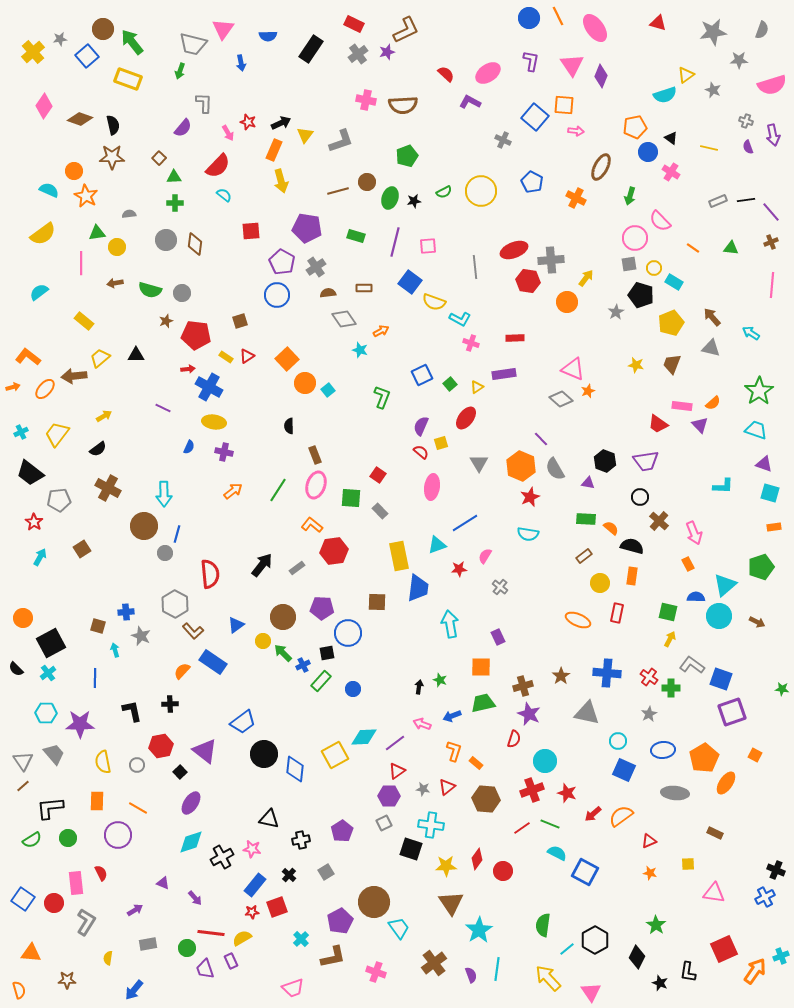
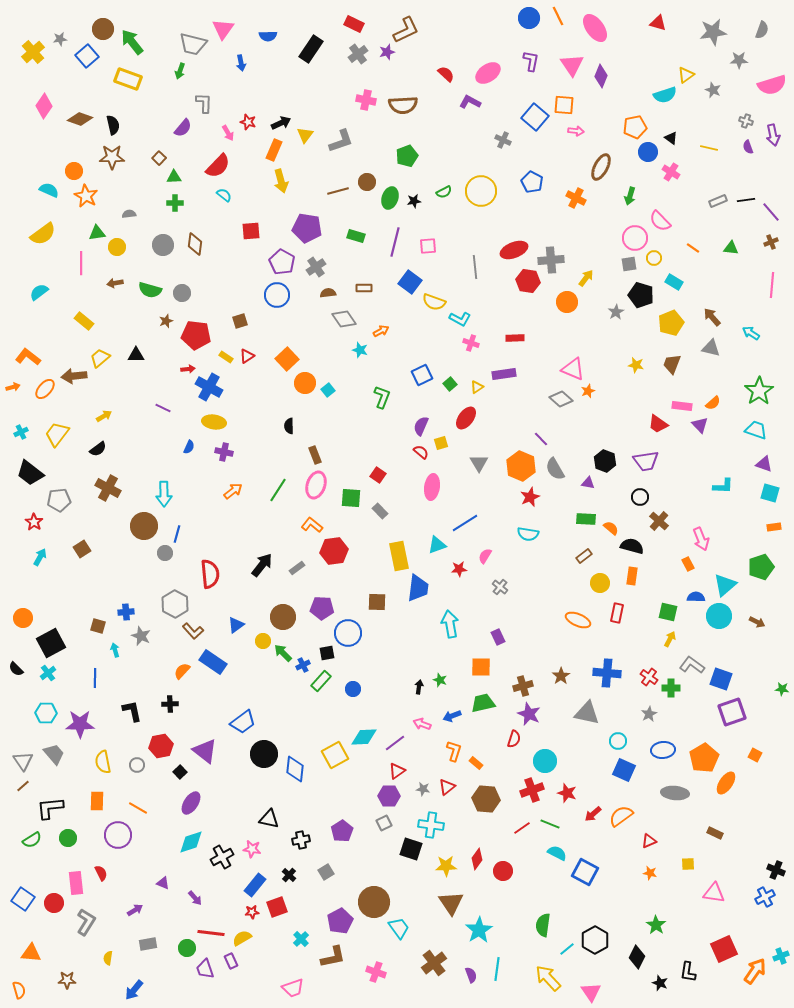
gray circle at (166, 240): moved 3 px left, 5 px down
yellow circle at (654, 268): moved 10 px up
pink arrow at (694, 533): moved 7 px right, 6 px down
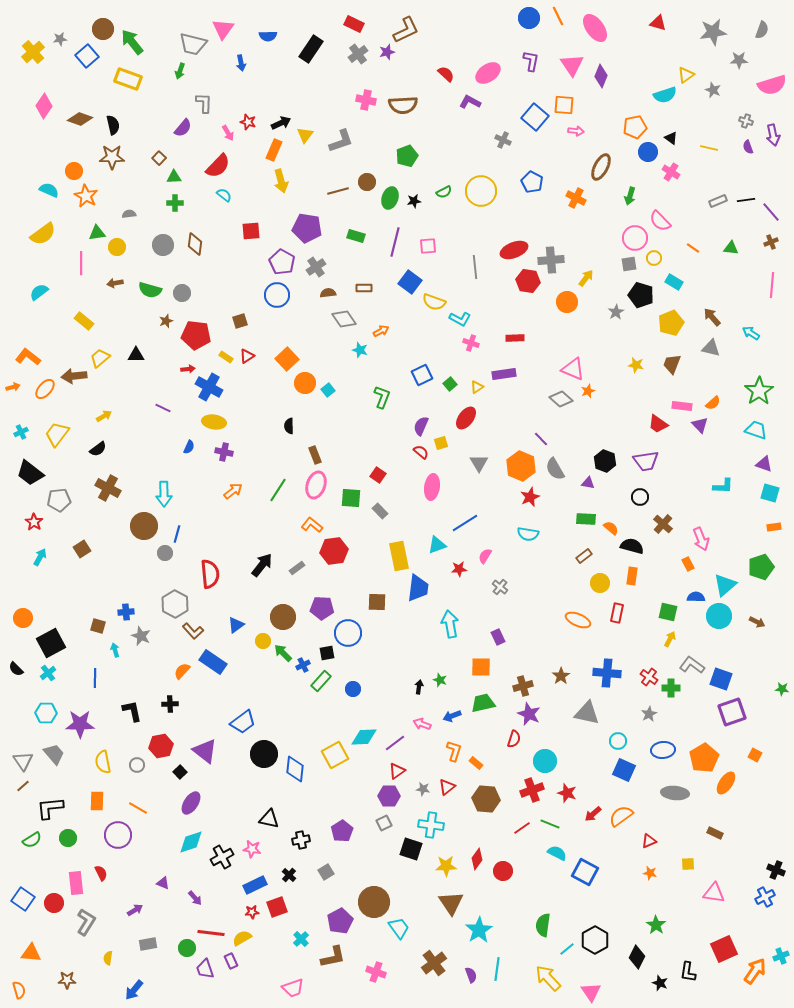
brown cross at (659, 521): moved 4 px right, 3 px down
blue rectangle at (255, 885): rotated 25 degrees clockwise
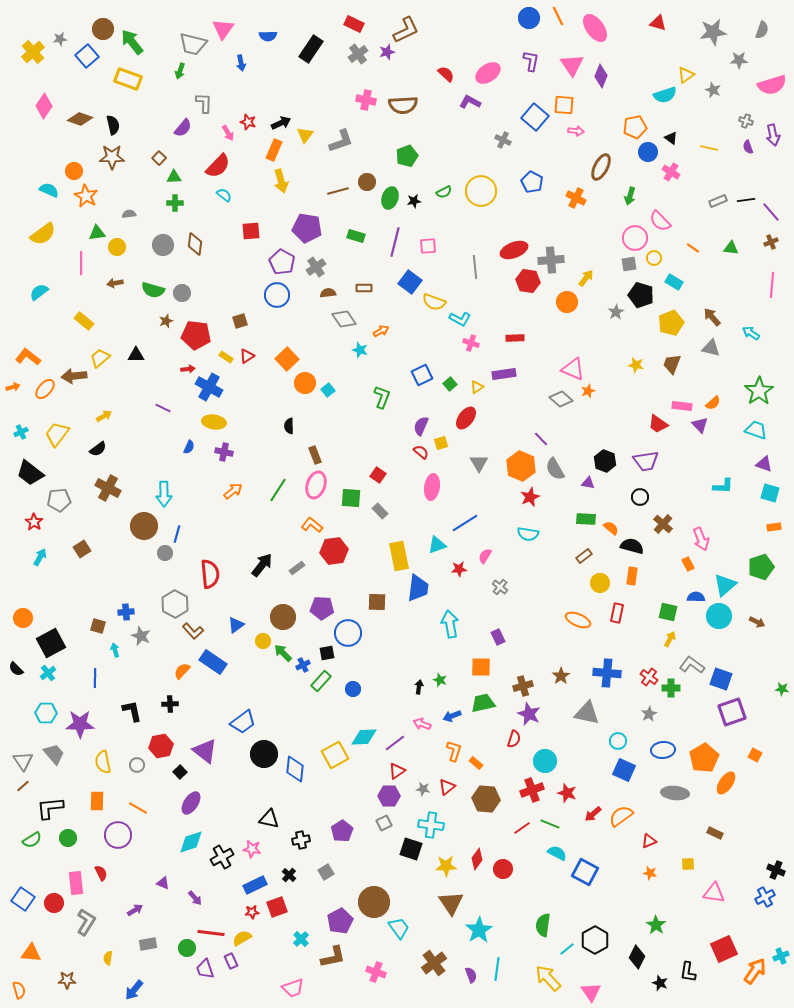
green semicircle at (150, 290): moved 3 px right
red circle at (503, 871): moved 2 px up
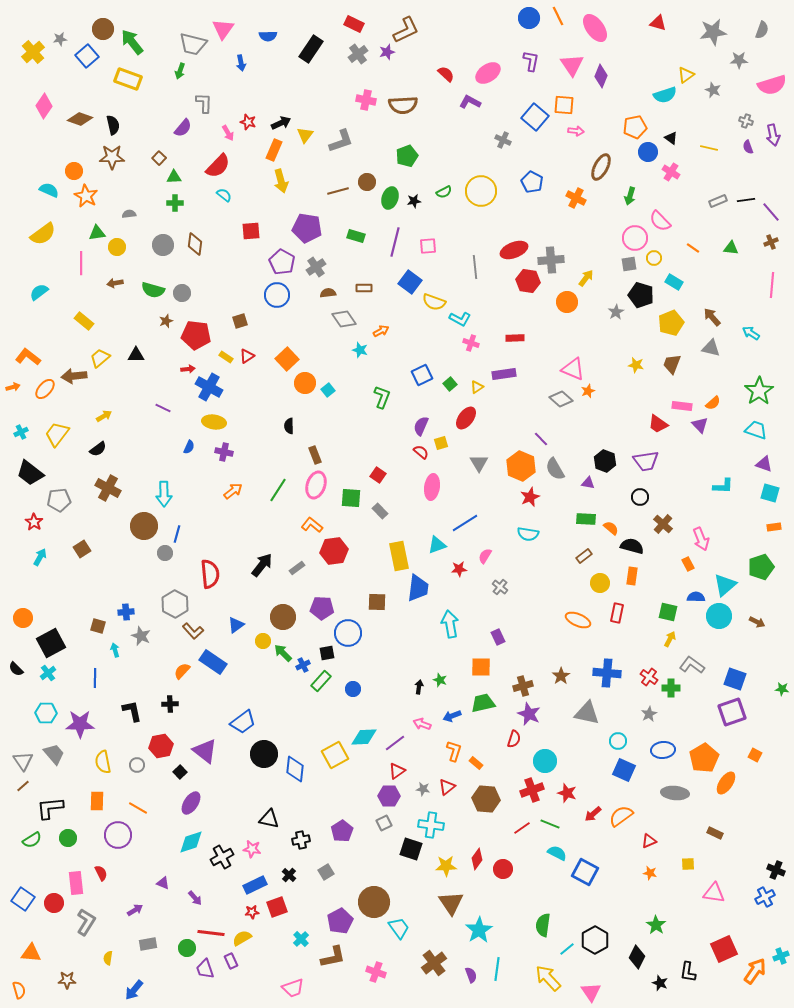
blue square at (721, 679): moved 14 px right
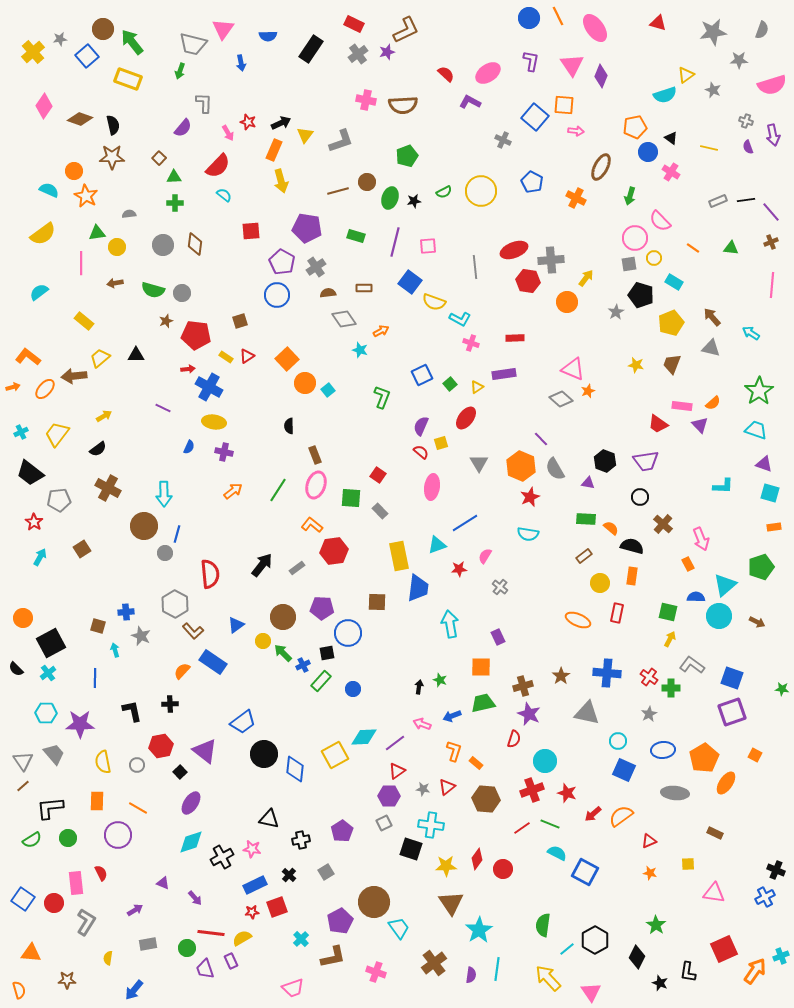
blue square at (735, 679): moved 3 px left, 1 px up
purple semicircle at (471, 975): rotated 28 degrees clockwise
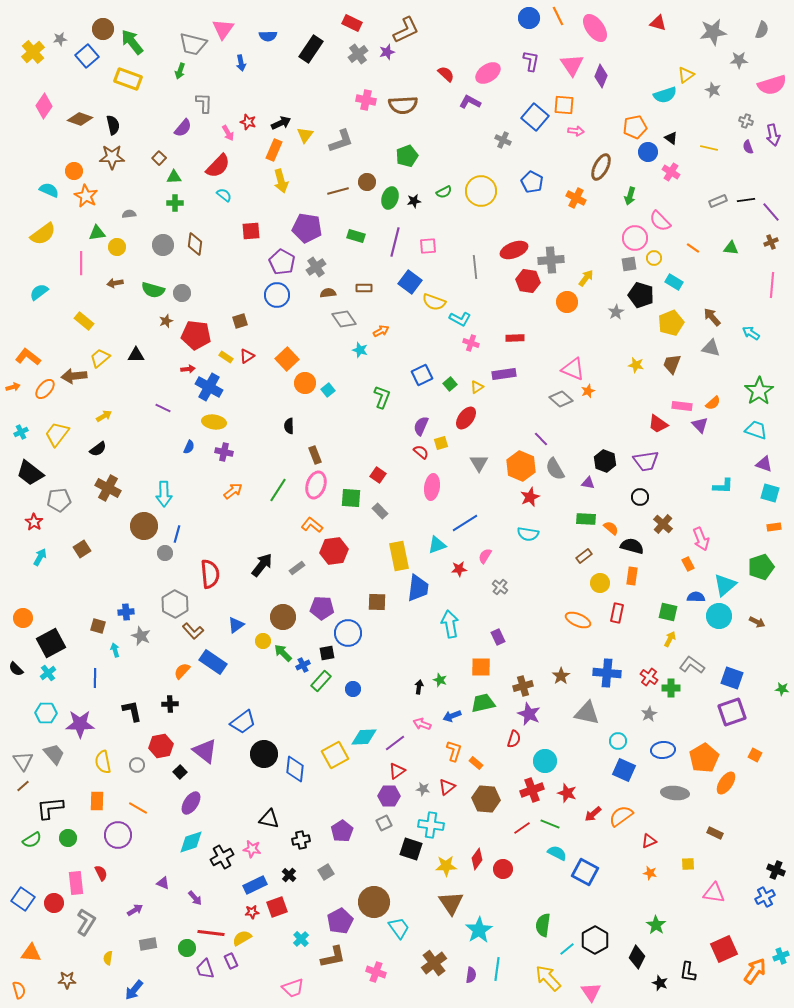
red rectangle at (354, 24): moved 2 px left, 1 px up
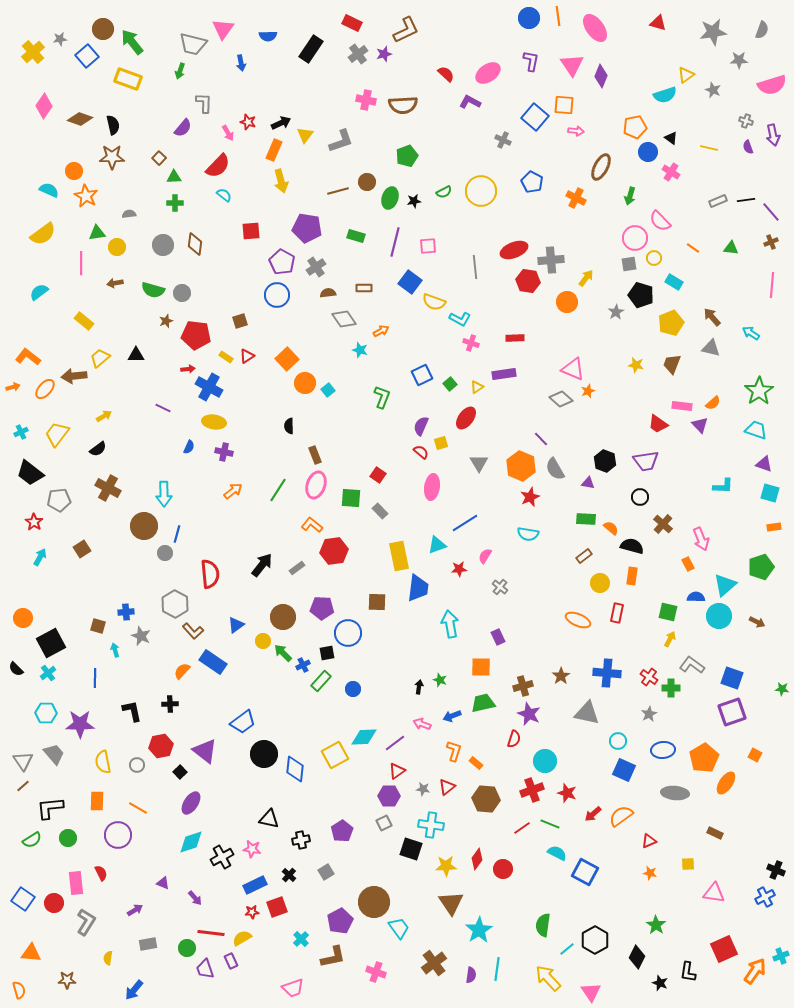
orange line at (558, 16): rotated 18 degrees clockwise
purple star at (387, 52): moved 3 px left, 2 px down
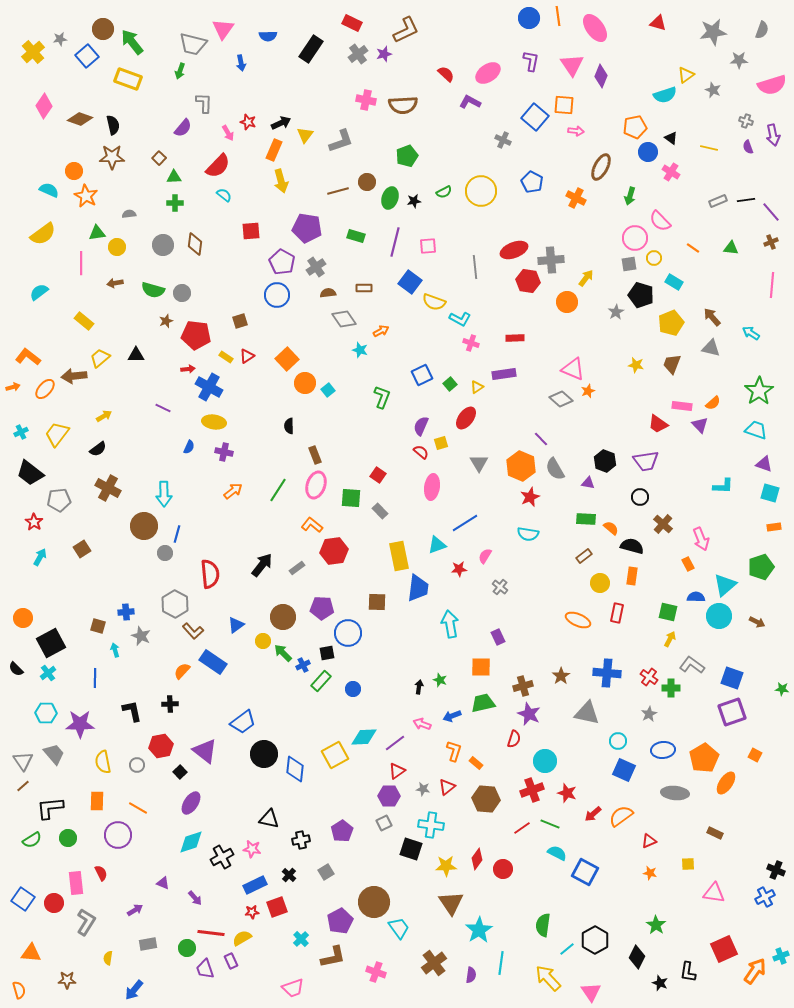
cyan line at (497, 969): moved 4 px right, 6 px up
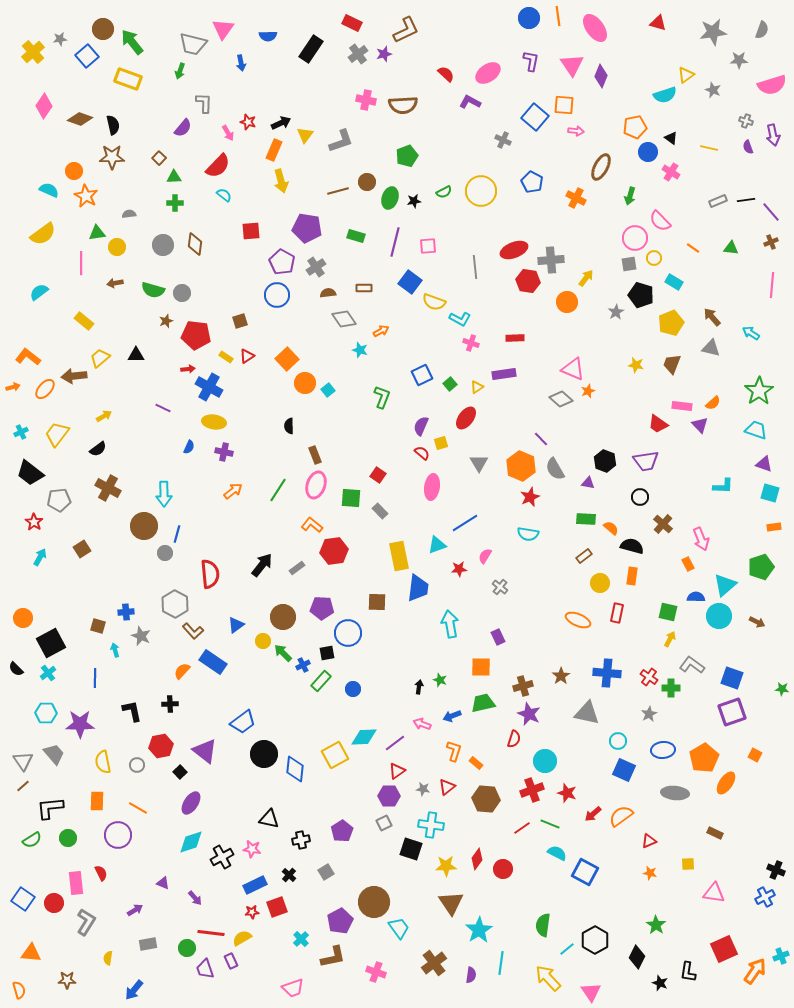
red semicircle at (421, 452): moved 1 px right, 1 px down
